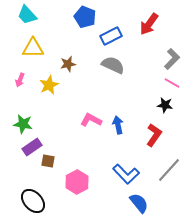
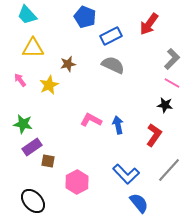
pink arrow: rotated 120 degrees clockwise
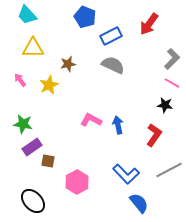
gray line: rotated 20 degrees clockwise
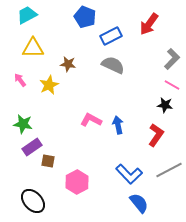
cyan trapezoid: rotated 105 degrees clockwise
brown star: rotated 21 degrees clockwise
pink line: moved 2 px down
red L-shape: moved 2 px right
blue L-shape: moved 3 px right
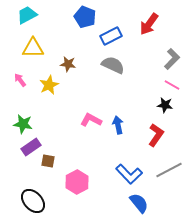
purple rectangle: moved 1 px left
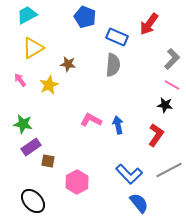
blue rectangle: moved 6 px right, 1 px down; rotated 50 degrees clockwise
yellow triangle: rotated 30 degrees counterclockwise
gray semicircle: rotated 70 degrees clockwise
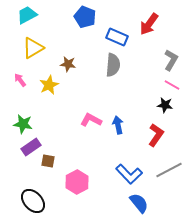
gray L-shape: moved 1 px left, 1 px down; rotated 15 degrees counterclockwise
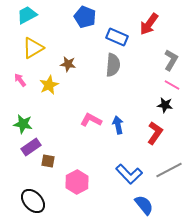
red L-shape: moved 1 px left, 2 px up
blue semicircle: moved 5 px right, 2 px down
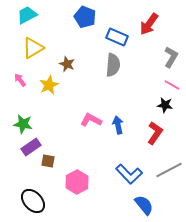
gray L-shape: moved 3 px up
brown star: moved 1 px left; rotated 14 degrees clockwise
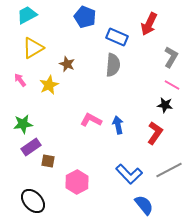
red arrow: rotated 10 degrees counterclockwise
green star: rotated 18 degrees counterclockwise
